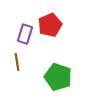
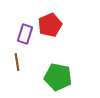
green pentagon: rotated 8 degrees counterclockwise
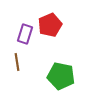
green pentagon: moved 3 px right, 1 px up
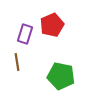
red pentagon: moved 2 px right
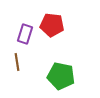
red pentagon: rotated 30 degrees clockwise
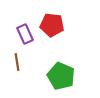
purple rectangle: rotated 42 degrees counterclockwise
green pentagon: rotated 12 degrees clockwise
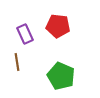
red pentagon: moved 6 px right, 1 px down
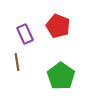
red pentagon: rotated 15 degrees clockwise
green pentagon: rotated 12 degrees clockwise
